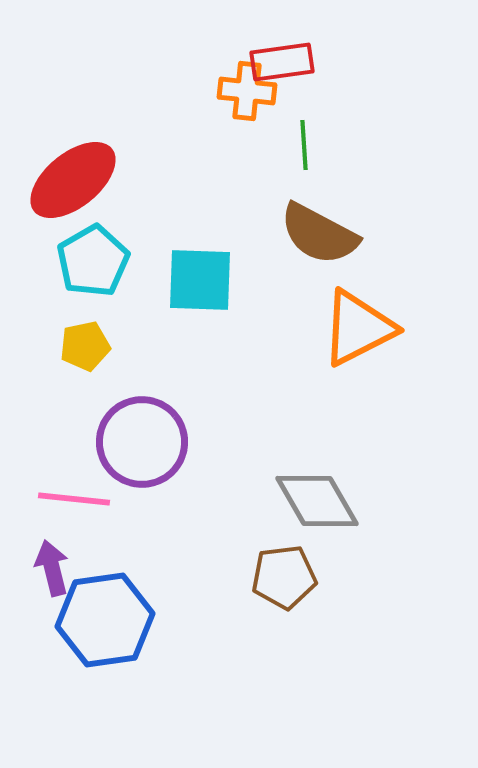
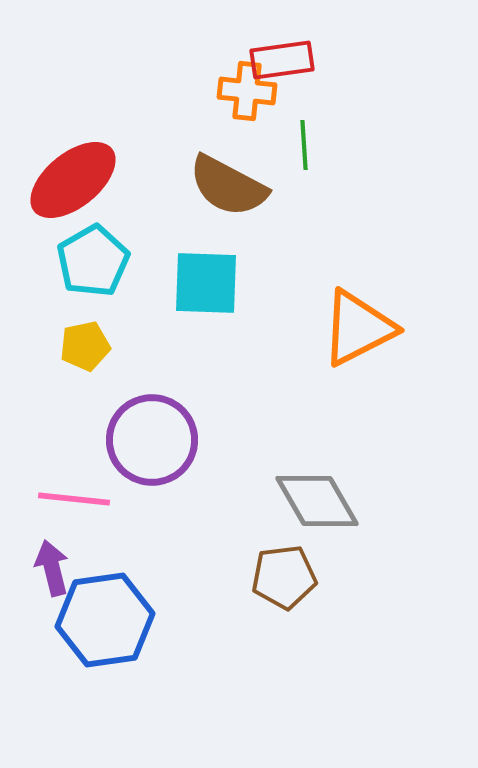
red rectangle: moved 2 px up
brown semicircle: moved 91 px left, 48 px up
cyan square: moved 6 px right, 3 px down
purple circle: moved 10 px right, 2 px up
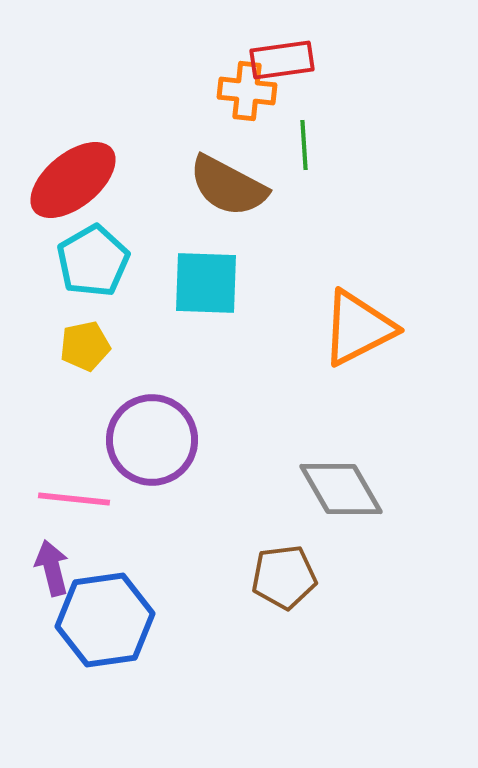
gray diamond: moved 24 px right, 12 px up
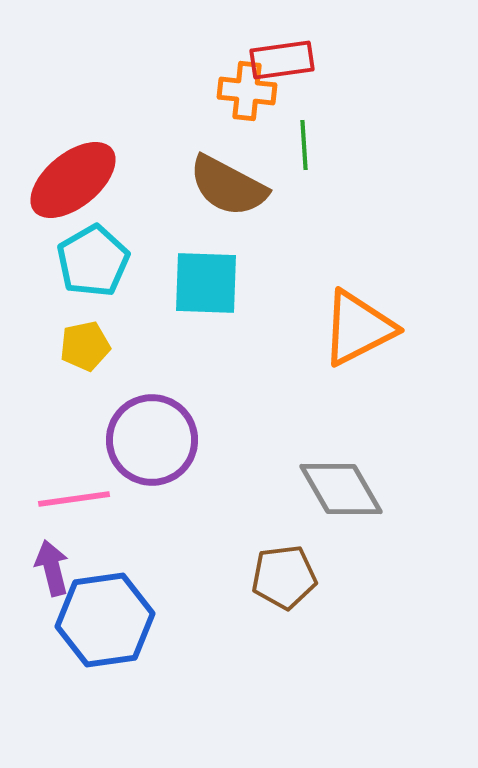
pink line: rotated 14 degrees counterclockwise
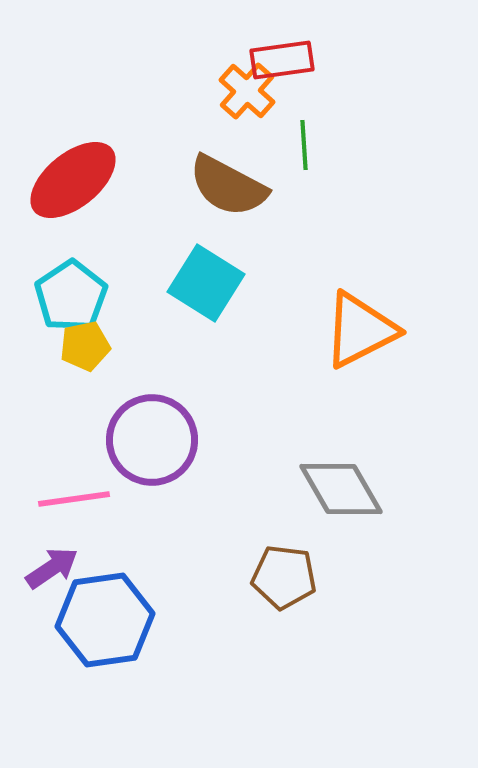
orange cross: rotated 36 degrees clockwise
cyan pentagon: moved 22 px left, 35 px down; rotated 4 degrees counterclockwise
cyan square: rotated 30 degrees clockwise
orange triangle: moved 2 px right, 2 px down
purple arrow: rotated 70 degrees clockwise
brown pentagon: rotated 14 degrees clockwise
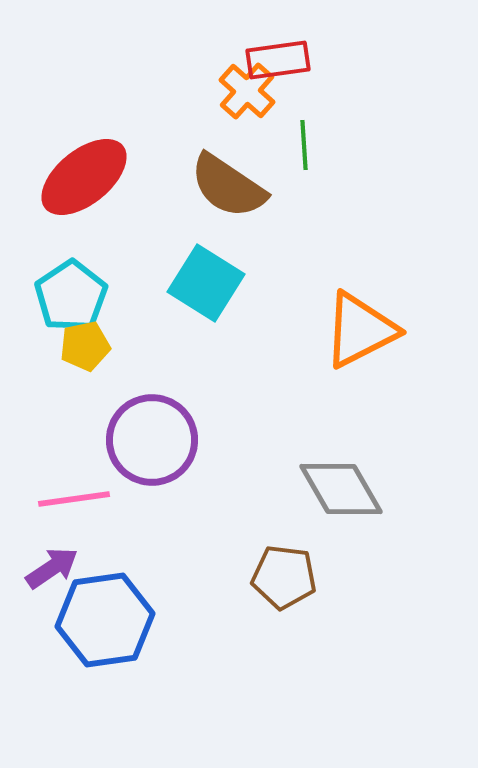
red rectangle: moved 4 px left
red ellipse: moved 11 px right, 3 px up
brown semicircle: rotated 6 degrees clockwise
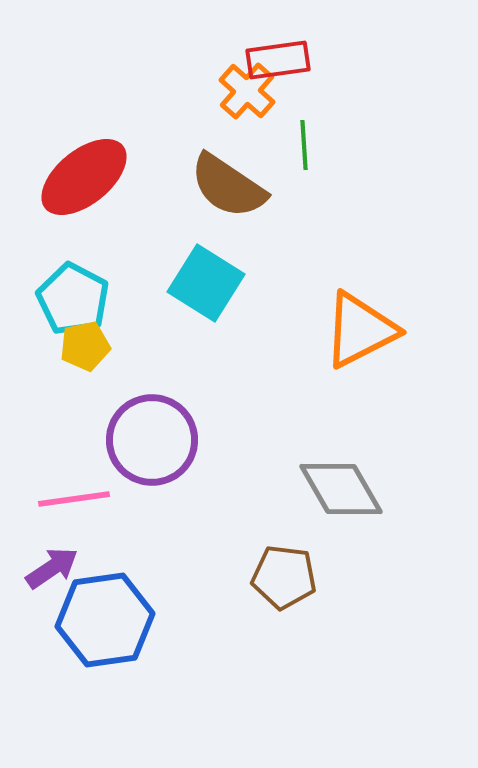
cyan pentagon: moved 2 px right, 3 px down; rotated 10 degrees counterclockwise
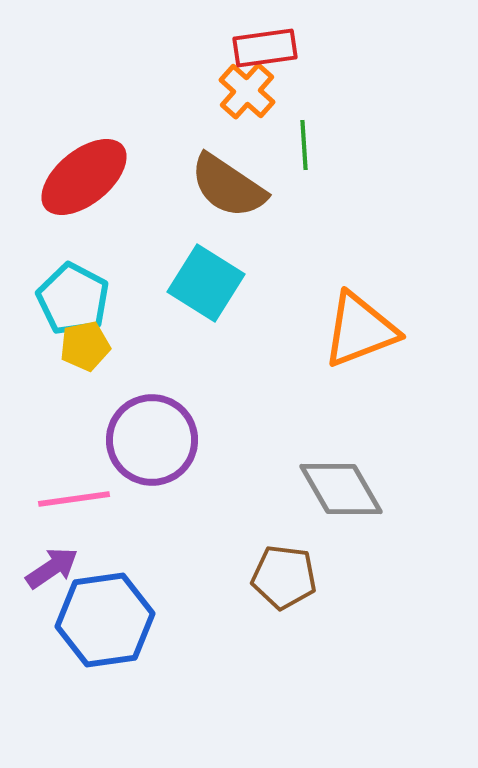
red rectangle: moved 13 px left, 12 px up
orange triangle: rotated 6 degrees clockwise
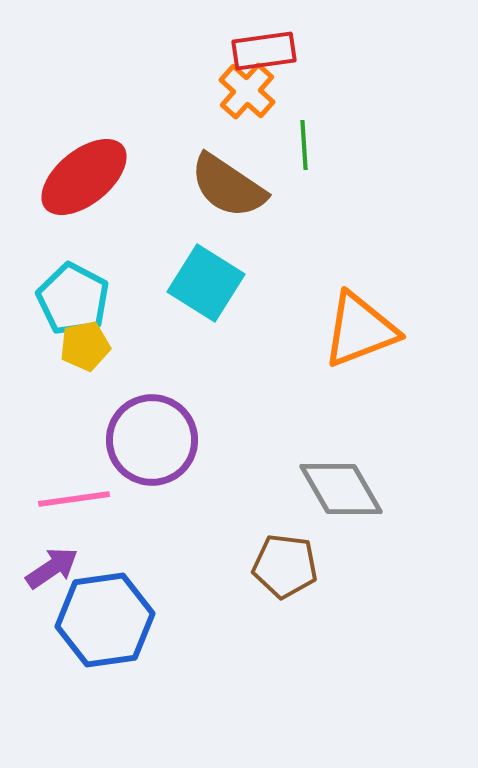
red rectangle: moved 1 px left, 3 px down
brown pentagon: moved 1 px right, 11 px up
